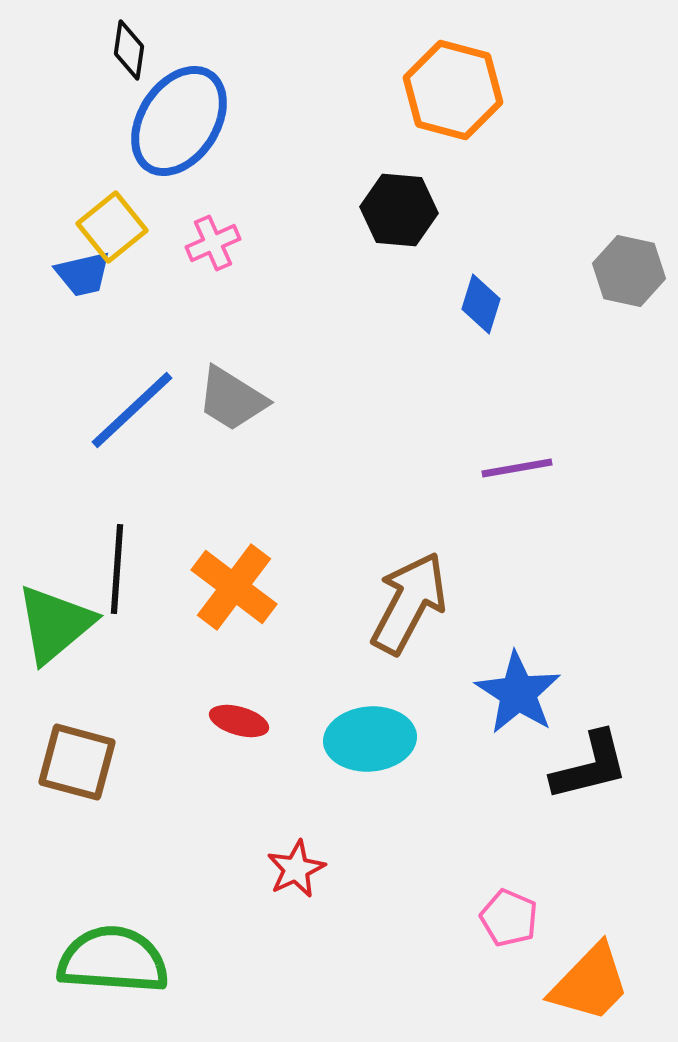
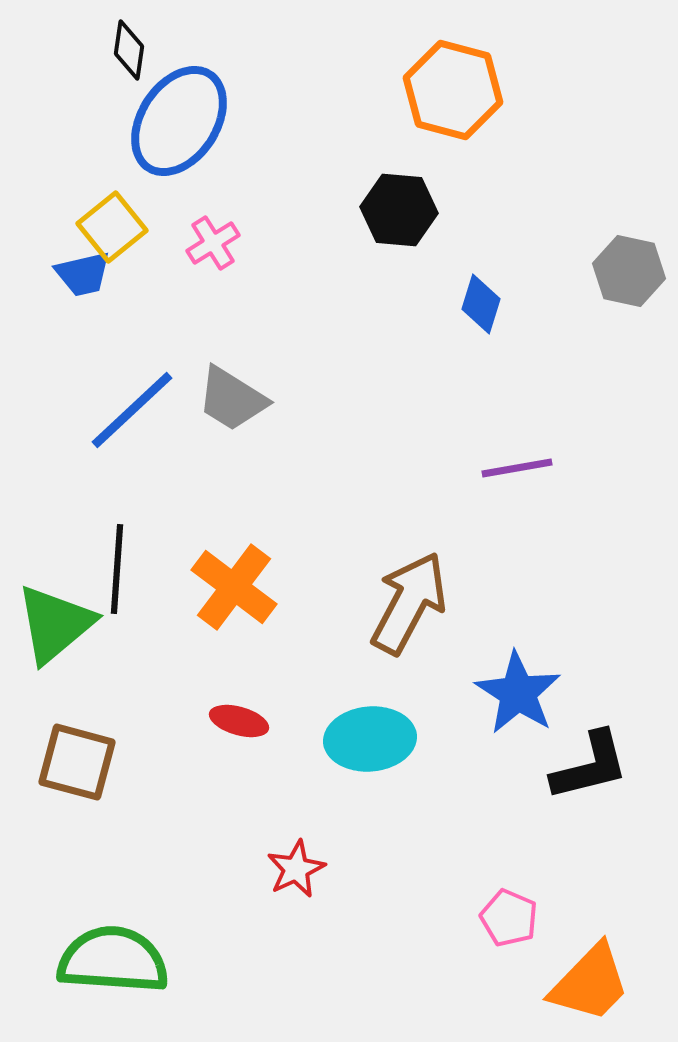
pink cross: rotated 8 degrees counterclockwise
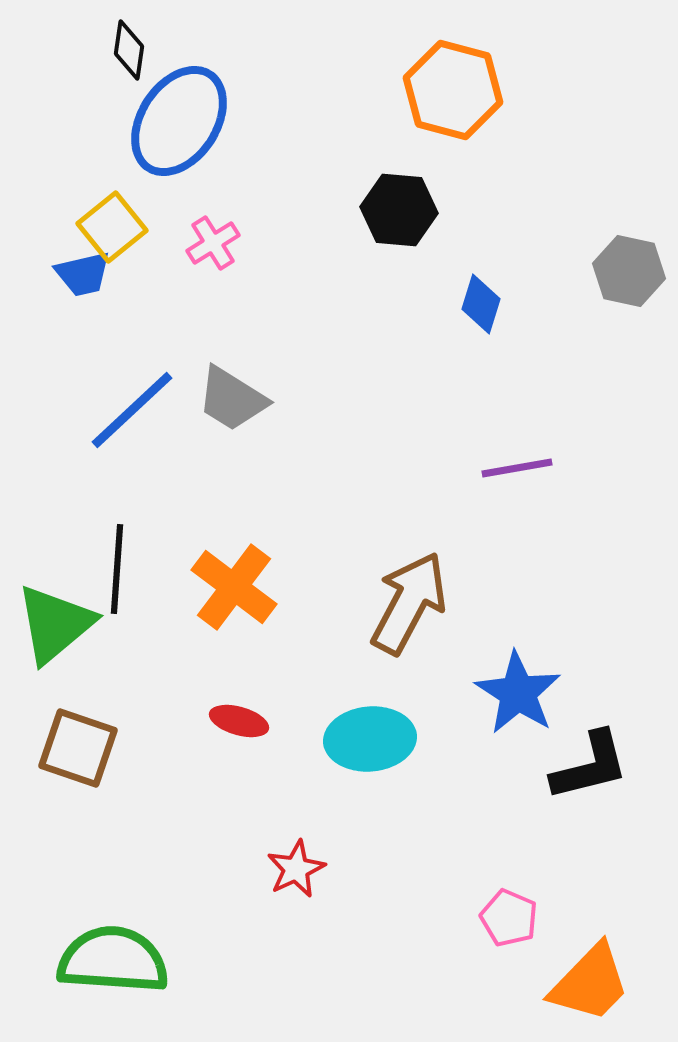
brown square: moved 1 px right, 14 px up; rotated 4 degrees clockwise
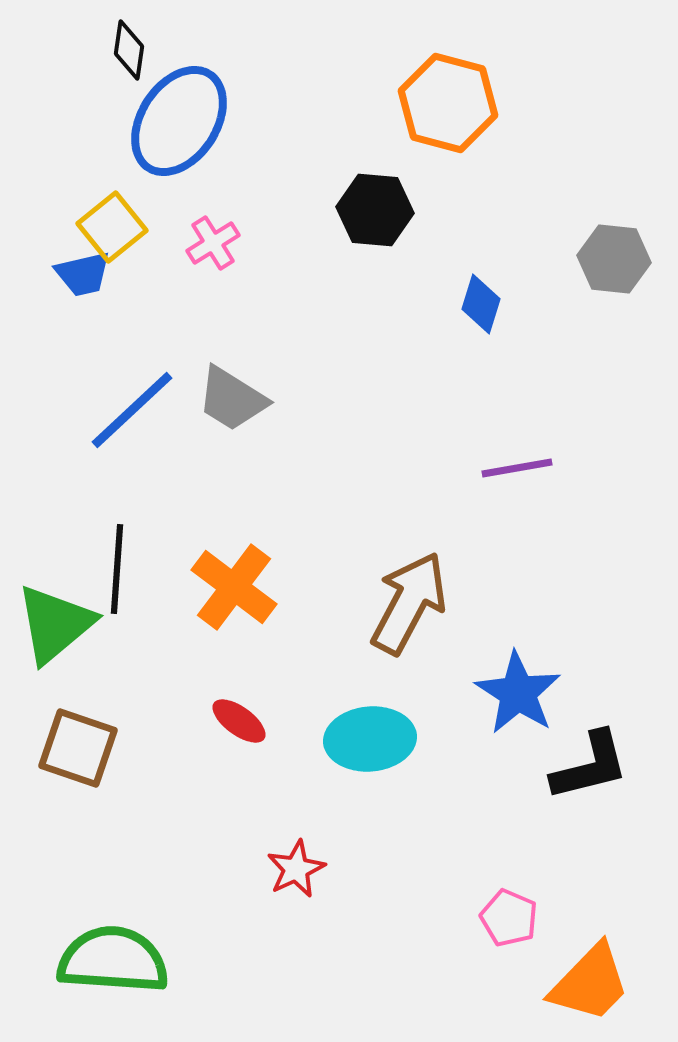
orange hexagon: moved 5 px left, 13 px down
black hexagon: moved 24 px left
gray hexagon: moved 15 px left, 12 px up; rotated 6 degrees counterclockwise
red ellipse: rotated 20 degrees clockwise
